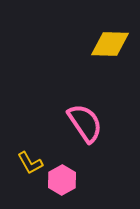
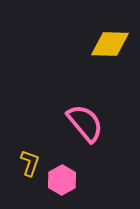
pink semicircle: rotated 6 degrees counterclockwise
yellow L-shape: rotated 132 degrees counterclockwise
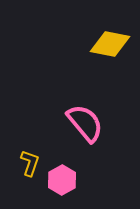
yellow diamond: rotated 9 degrees clockwise
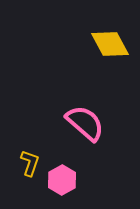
yellow diamond: rotated 51 degrees clockwise
pink semicircle: rotated 9 degrees counterclockwise
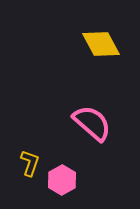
yellow diamond: moved 9 px left
pink semicircle: moved 7 px right
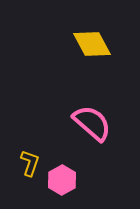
yellow diamond: moved 9 px left
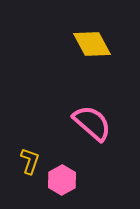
yellow L-shape: moved 2 px up
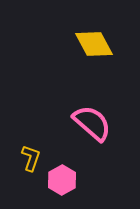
yellow diamond: moved 2 px right
yellow L-shape: moved 1 px right, 3 px up
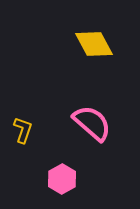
yellow L-shape: moved 8 px left, 28 px up
pink hexagon: moved 1 px up
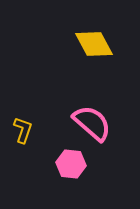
pink hexagon: moved 9 px right, 15 px up; rotated 24 degrees counterclockwise
